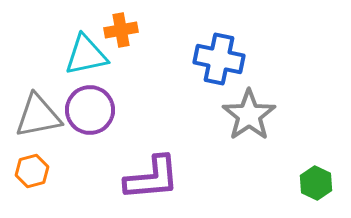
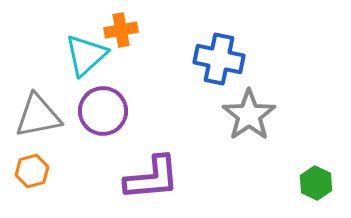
cyan triangle: rotated 30 degrees counterclockwise
purple circle: moved 13 px right, 1 px down
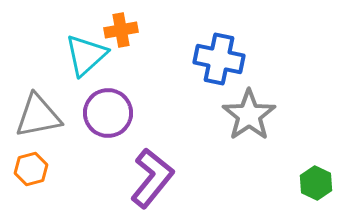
purple circle: moved 5 px right, 2 px down
orange hexagon: moved 1 px left, 2 px up
purple L-shape: rotated 46 degrees counterclockwise
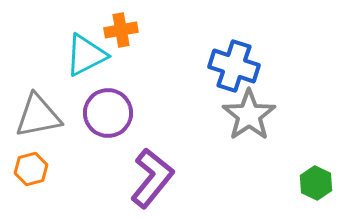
cyan triangle: rotated 15 degrees clockwise
blue cross: moved 15 px right, 7 px down; rotated 6 degrees clockwise
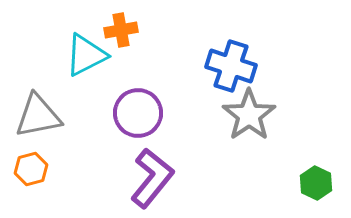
blue cross: moved 3 px left
purple circle: moved 30 px right
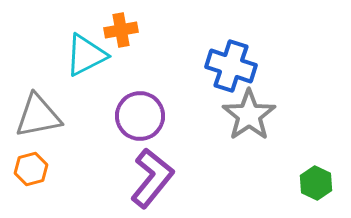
purple circle: moved 2 px right, 3 px down
